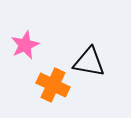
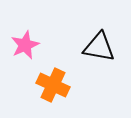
black triangle: moved 10 px right, 15 px up
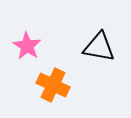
pink star: moved 2 px right, 1 px down; rotated 16 degrees counterclockwise
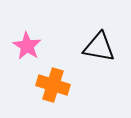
orange cross: rotated 8 degrees counterclockwise
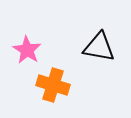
pink star: moved 4 px down
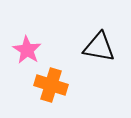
orange cross: moved 2 px left
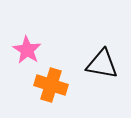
black triangle: moved 3 px right, 17 px down
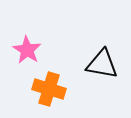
orange cross: moved 2 px left, 4 px down
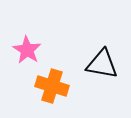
orange cross: moved 3 px right, 3 px up
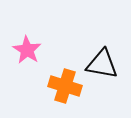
orange cross: moved 13 px right
